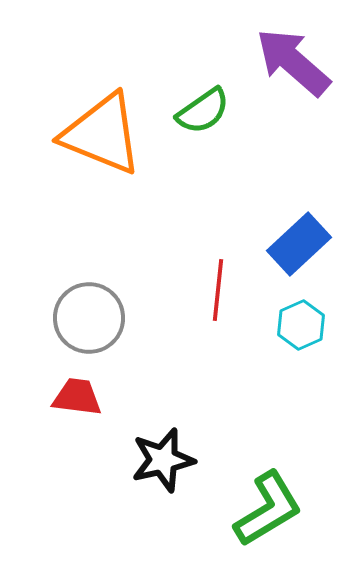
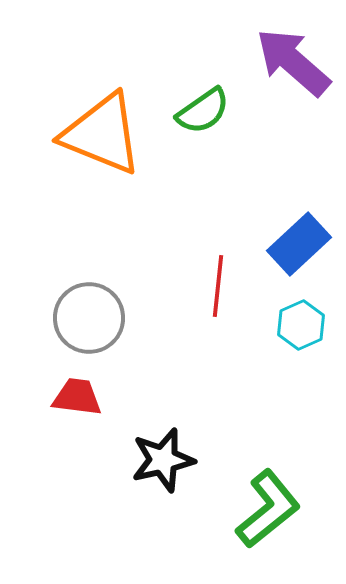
red line: moved 4 px up
green L-shape: rotated 8 degrees counterclockwise
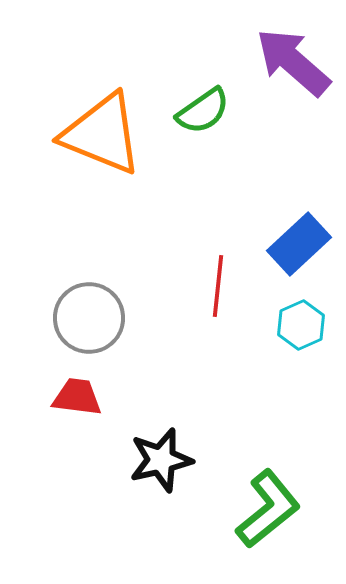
black star: moved 2 px left
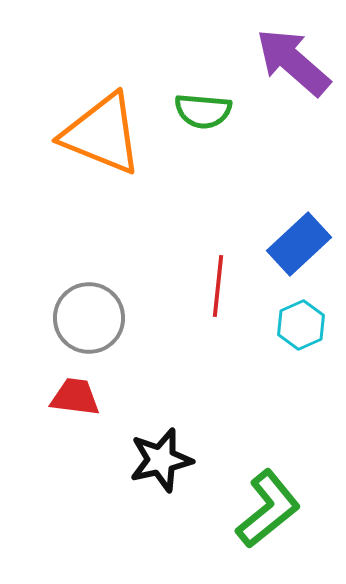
green semicircle: rotated 40 degrees clockwise
red trapezoid: moved 2 px left
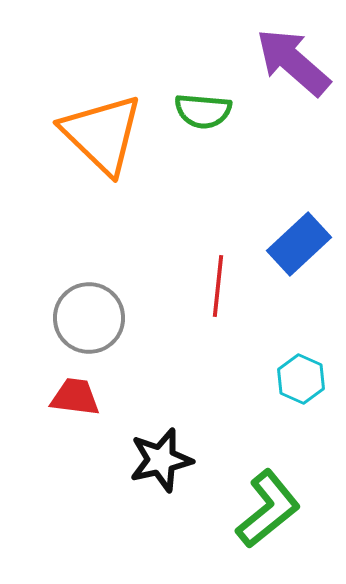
orange triangle: rotated 22 degrees clockwise
cyan hexagon: moved 54 px down; rotated 12 degrees counterclockwise
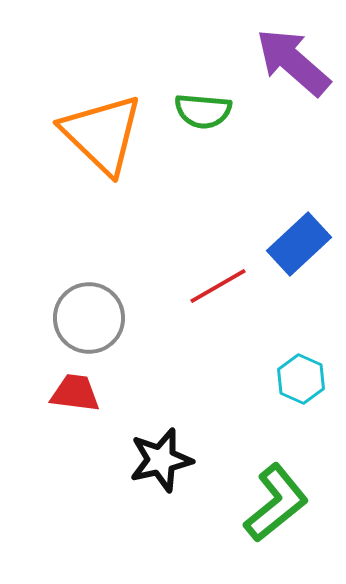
red line: rotated 54 degrees clockwise
red trapezoid: moved 4 px up
green L-shape: moved 8 px right, 6 px up
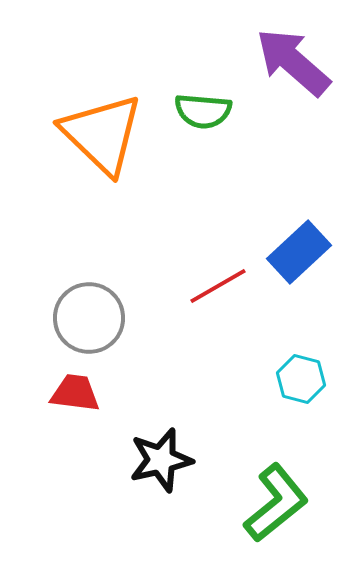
blue rectangle: moved 8 px down
cyan hexagon: rotated 9 degrees counterclockwise
